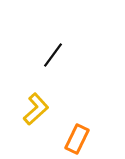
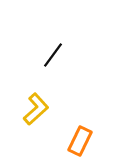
orange rectangle: moved 3 px right, 2 px down
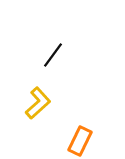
yellow L-shape: moved 2 px right, 6 px up
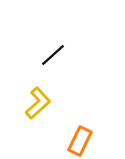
black line: rotated 12 degrees clockwise
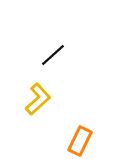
yellow L-shape: moved 4 px up
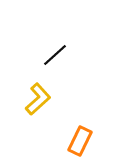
black line: moved 2 px right
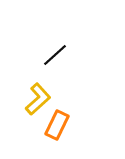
orange rectangle: moved 23 px left, 16 px up
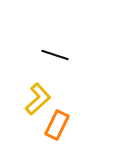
black line: rotated 60 degrees clockwise
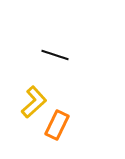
yellow L-shape: moved 4 px left, 3 px down
